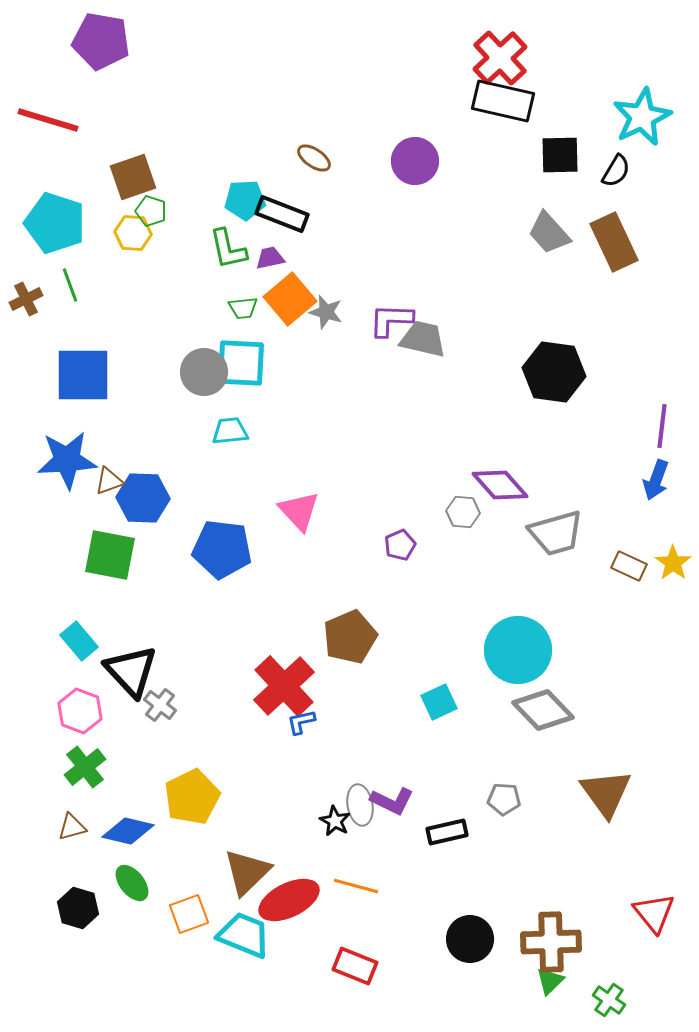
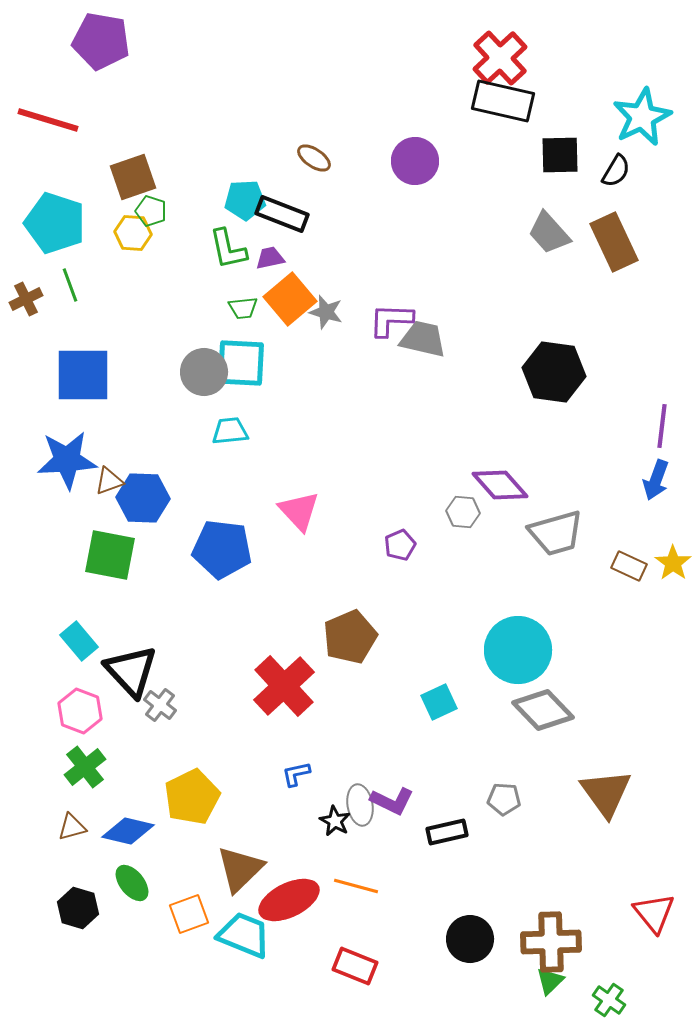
blue L-shape at (301, 722): moved 5 px left, 52 px down
brown triangle at (247, 872): moved 7 px left, 3 px up
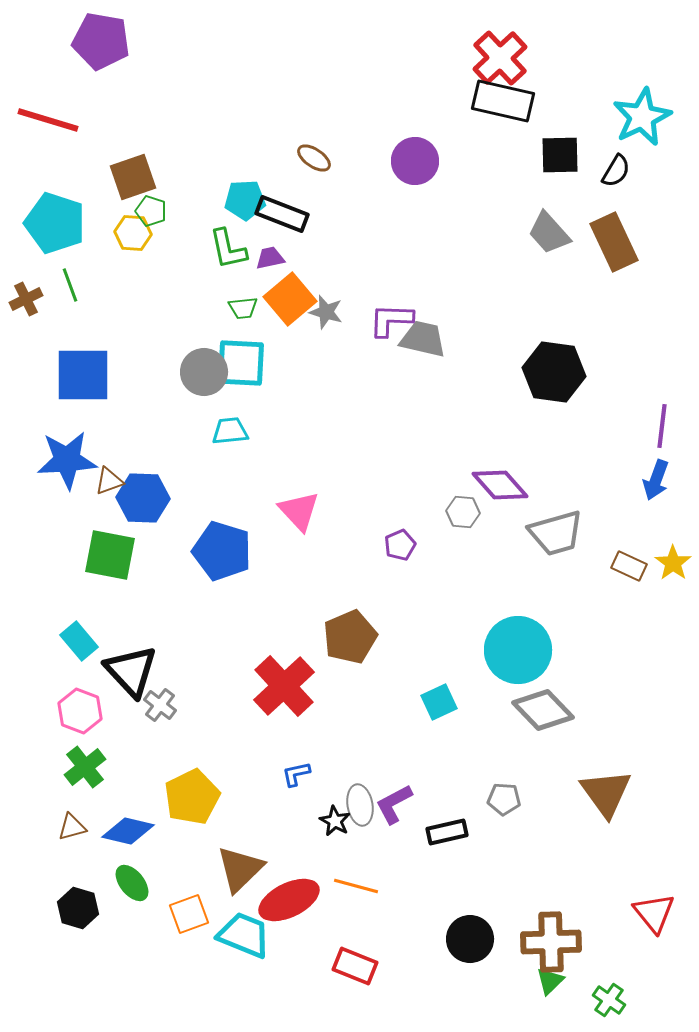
blue pentagon at (222, 549): moved 2 px down; rotated 10 degrees clockwise
purple L-shape at (392, 801): moved 2 px right, 3 px down; rotated 126 degrees clockwise
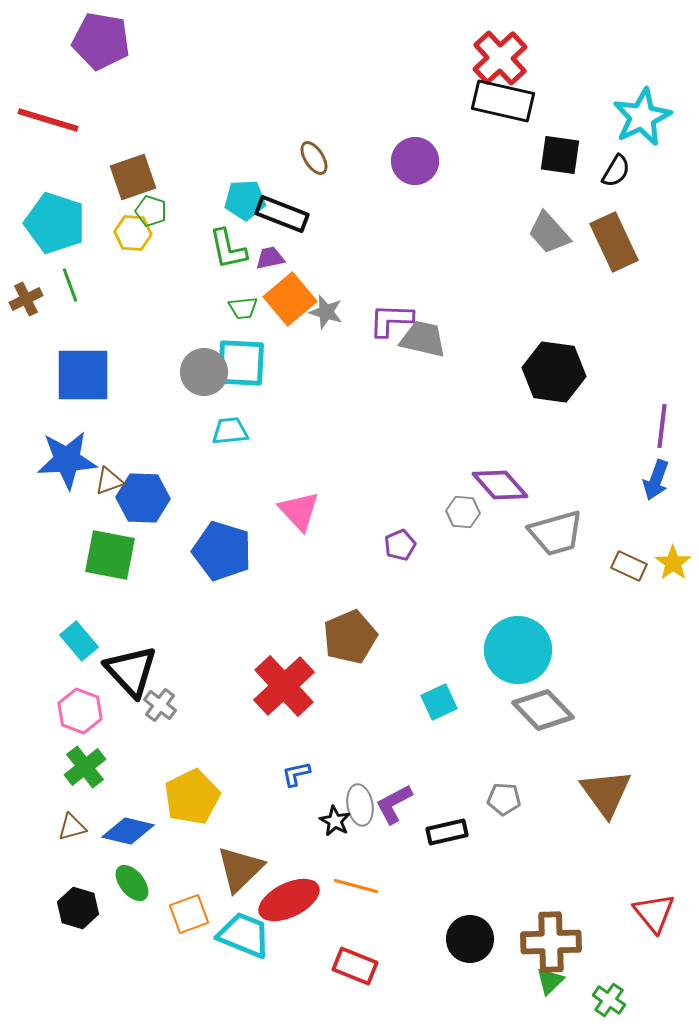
black square at (560, 155): rotated 9 degrees clockwise
brown ellipse at (314, 158): rotated 24 degrees clockwise
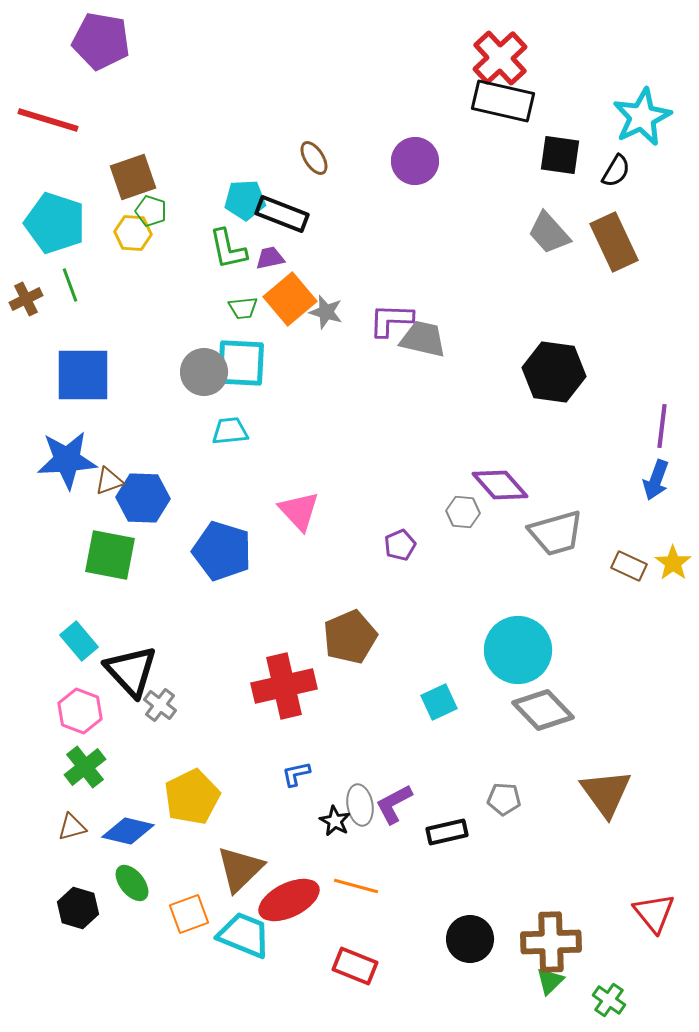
red cross at (284, 686): rotated 30 degrees clockwise
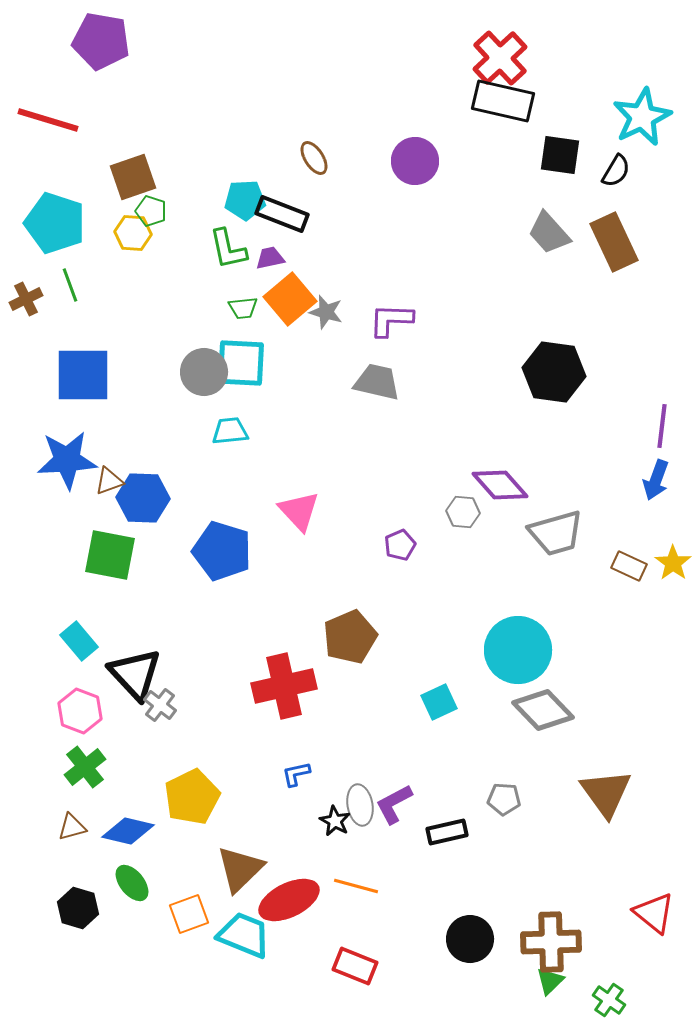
gray trapezoid at (423, 339): moved 46 px left, 43 px down
black triangle at (131, 671): moved 4 px right, 3 px down
red triangle at (654, 913): rotated 12 degrees counterclockwise
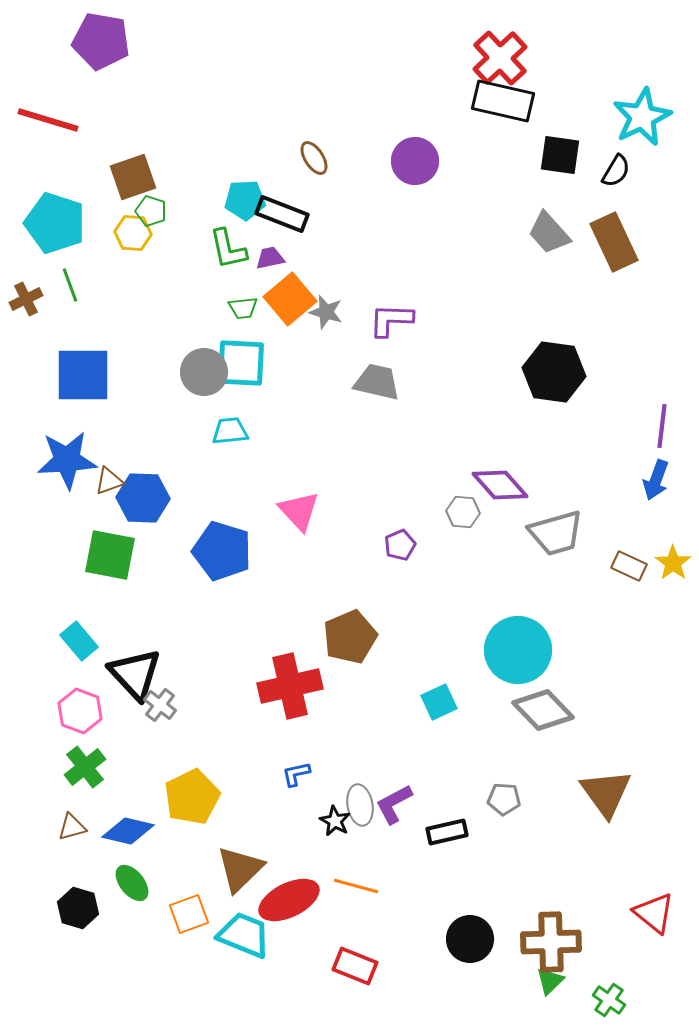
red cross at (284, 686): moved 6 px right
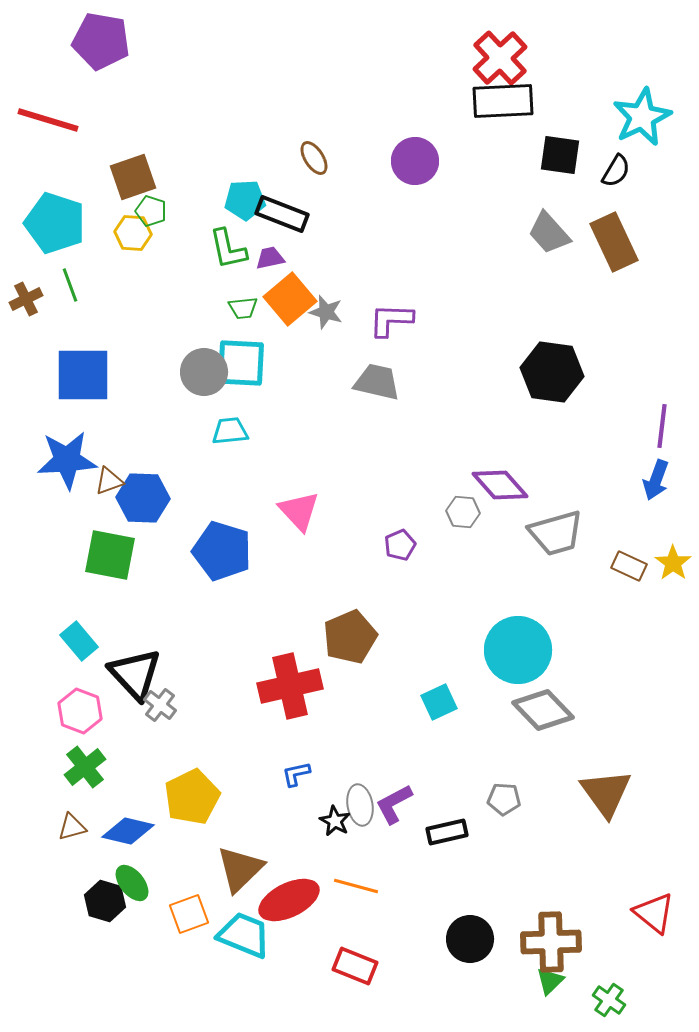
black rectangle at (503, 101): rotated 16 degrees counterclockwise
black hexagon at (554, 372): moved 2 px left
black hexagon at (78, 908): moved 27 px right, 7 px up
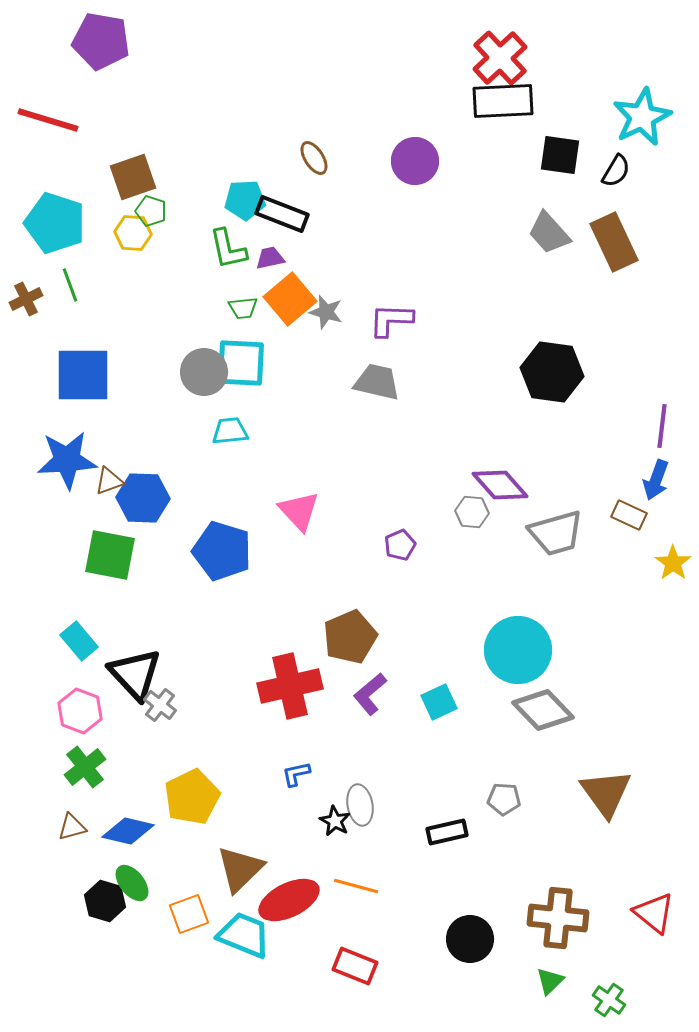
gray hexagon at (463, 512): moved 9 px right
brown rectangle at (629, 566): moved 51 px up
purple L-shape at (394, 804): moved 24 px left, 110 px up; rotated 12 degrees counterclockwise
brown cross at (551, 942): moved 7 px right, 24 px up; rotated 8 degrees clockwise
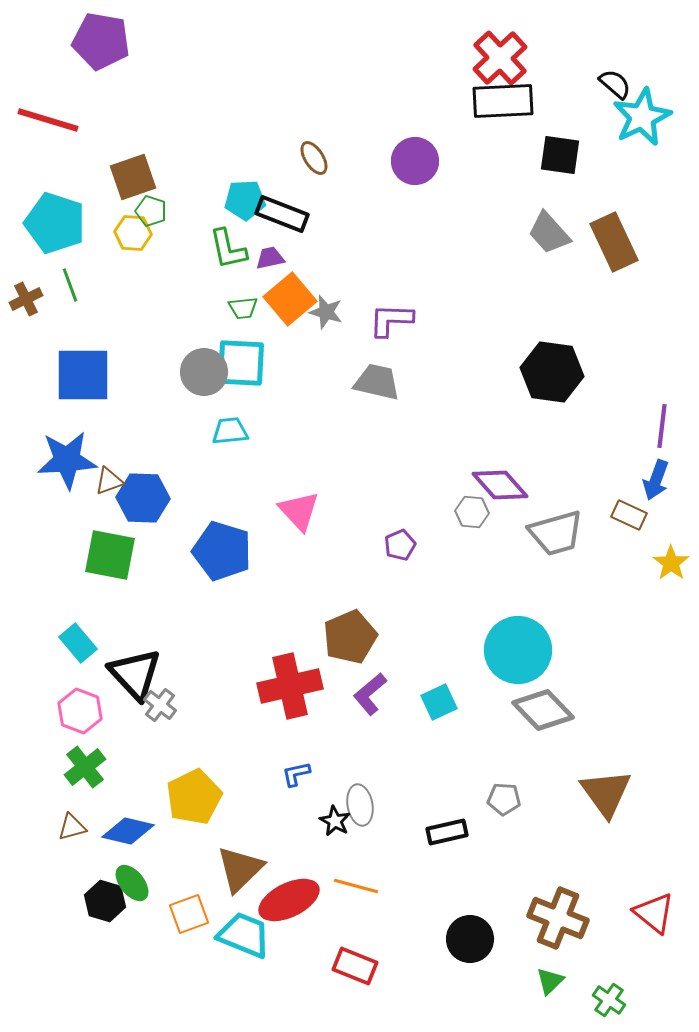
black semicircle at (616, 171): moved 1 px left, 87 px up; rotated 80 degrees counterclockwise
yellow star at (673, 563): moved 2 px left
cyan rectangle at (79, 641): moved 1 px left, 2 px down
yellow pentagon at (192, 797): moved 2 px right
brown cross at (558, 918): rotated 16 degrees clockwise
